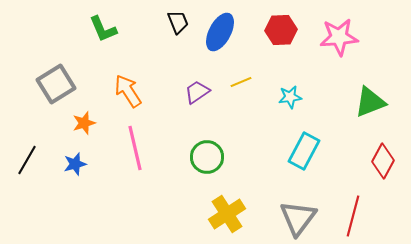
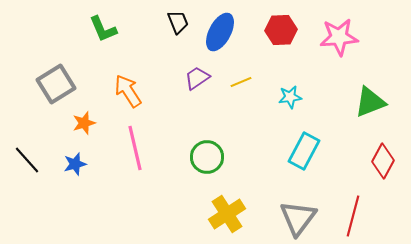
purple trapezoid: moved 14 px up
black line: rotated 72 degrees counterclockwise
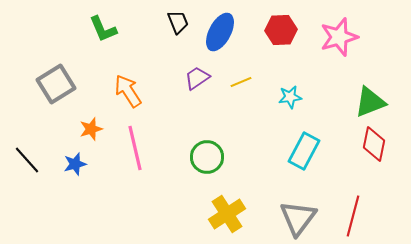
pink star: rotated 12 degrees counterclockwise
orange star: moved 7 px right, 6 px down
red diamond: moved 9 px left, 17 px up; rotated 16 degrees counterclockwise
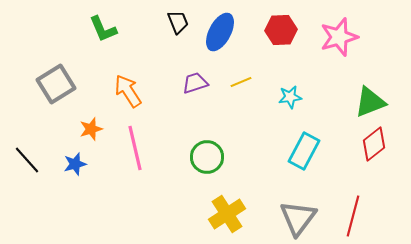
purple trapezoid: moved 2 px left, 5 px down; rotated 16 degrees clockwise
red diamond: rotated 40 degrees clockwise
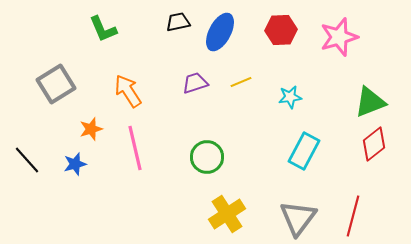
black trapezoid: rotated 80 degrees counterclockwise
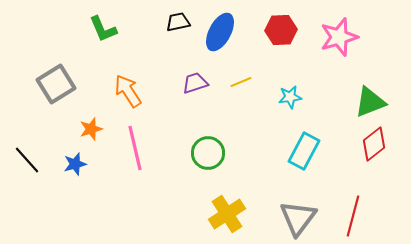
green circle: moved 1 px right, 4 px up
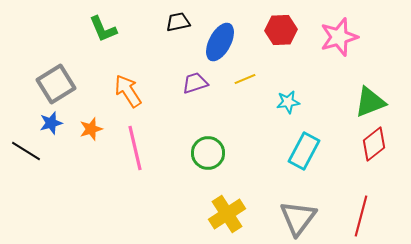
blue ellipse: moved 10 px down
yellow line: moved 4 px right, 3 px up
cyan star: moved 2 px left, 5 px down
black line: moved 1 px left, 9 px up; rotated 16 degrees counterclockwise
blue star: moved 24 px left, 41 px up
red line: moved 8 px right
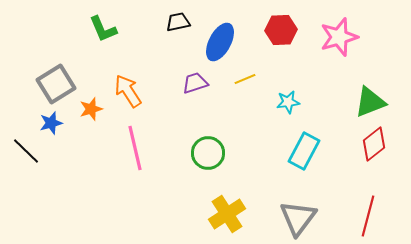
orange star: moved 20 px up
black line: rotated 12 degrees clockwise
red line: moved 7 px right
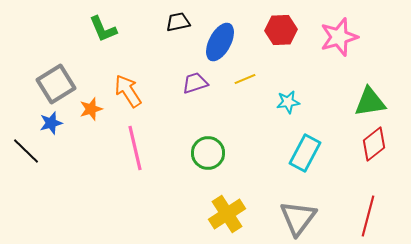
green triangle: rotated 12 degrees clockwise
cyan rectangle: moved 1 px right, 2 px down
